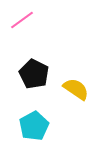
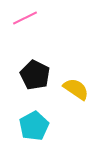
pink line: moved 3 px right, 2 px up; rotated 10 degrees clockwise
black pentagon: moved 1 px right, 1 px down
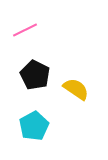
pink line: moved 12 px down
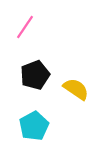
pink line: moved 3 px up; rotated 30 degrees counterclockwise
black pentagon: rotated 24 degrees clockwise
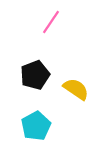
pink line: moved 26 px right, 5 px up
cyan pentagon: moved 2 px right
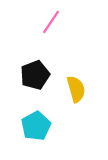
yellow semicircle: rotated 40 degrees clockwise
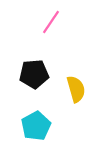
black pentagon: moved 1 px left, 1 px up; rotated 16 degrees clockwise
